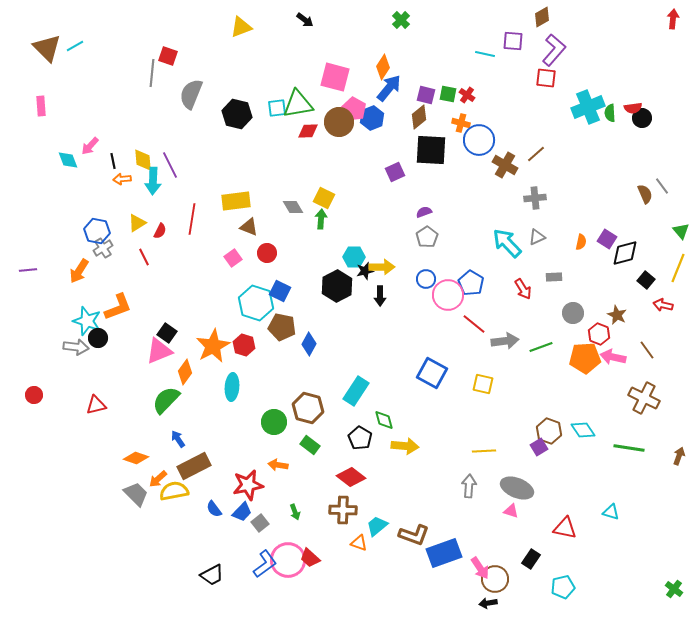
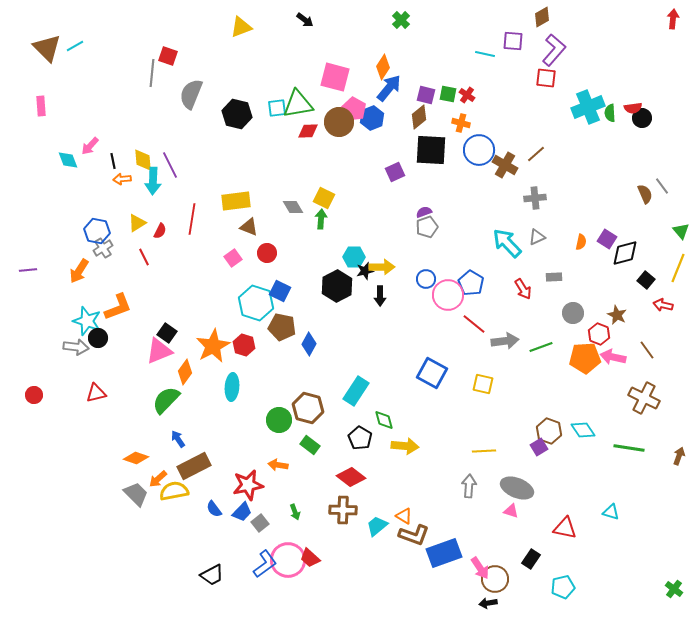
blue circle at (479, 140): moved 10 px down
gray pentagon at (427, 237): moved 10 px up; rotated 15 degrees clockwise
red triangle at (96, 405): moved 12 px up
green circle at (274, 422): moved 5 px right, 2 px up
orange triangle at (359, 543): moved 45 px right, 27 px up; rotated 12 degrees clockwise
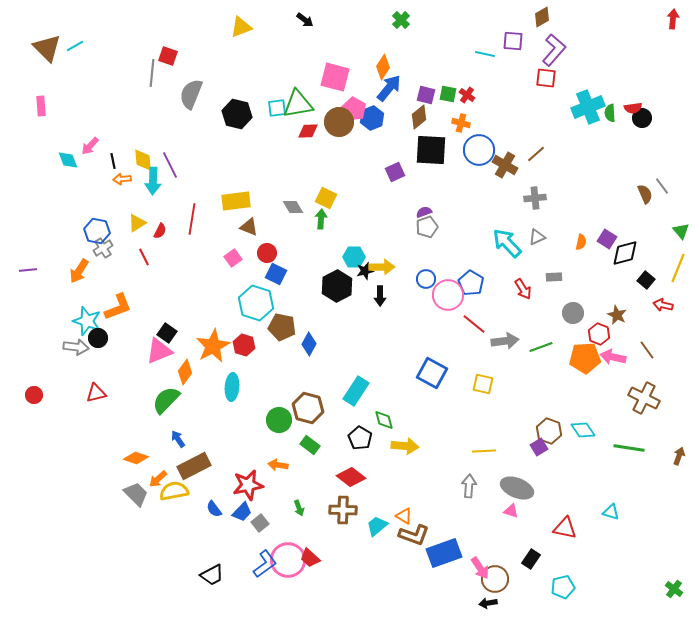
yellow square at (324, 198): moved 2 px right
blue square at (280, 291): moved 4 px left, 17 px up
green arrow at (295, 512): moved 4 px right, 4 px up
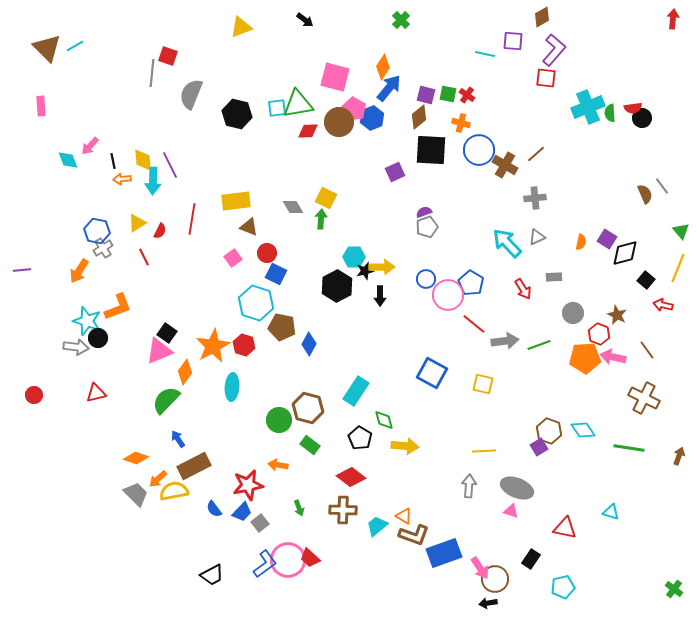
purple line at (28, 270): moved 6 px left
green line at (541, 347): moved 2 px left, 2 px up
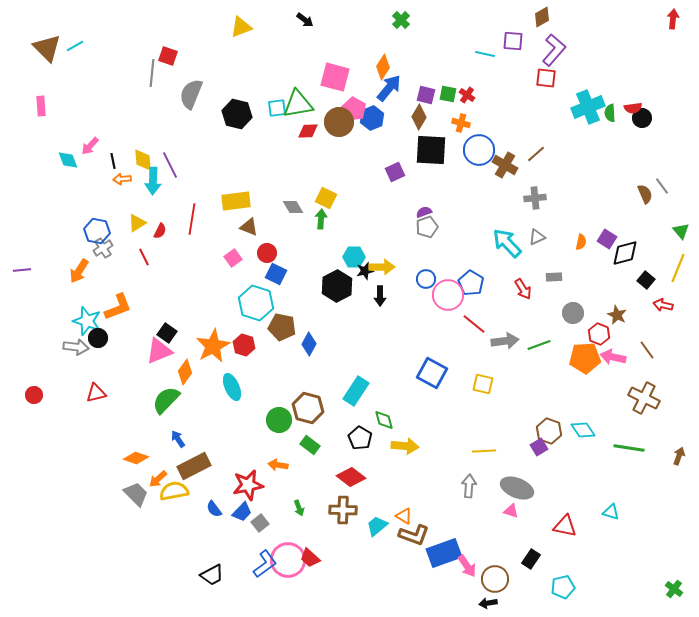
brown diamond at (419, 117): rotated 20 degrees counterclockwise
cyan ellipse at (232, 387): rotated 28 degrees counterclockwise
red triangle at (565, 528): moved 2 px up
pink arrow at (480, 568): moved 13 px left, 2 px up
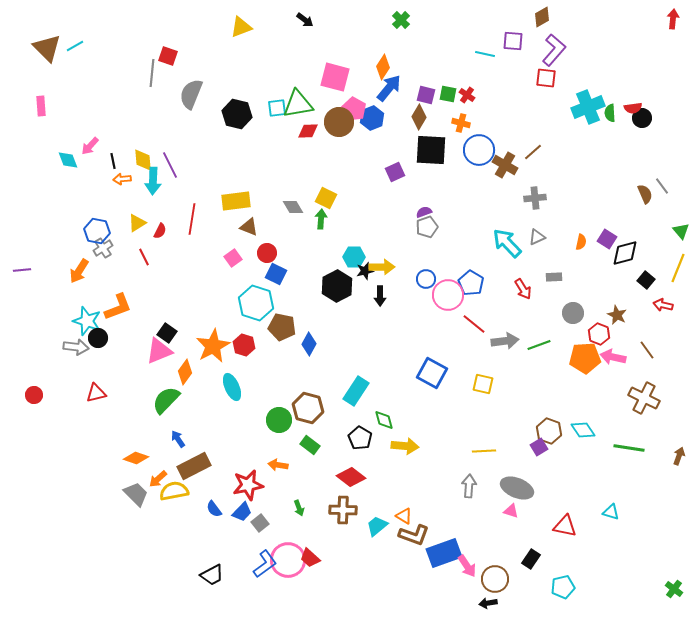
brown line at (536, 154): moved 3 px left, 2 px up
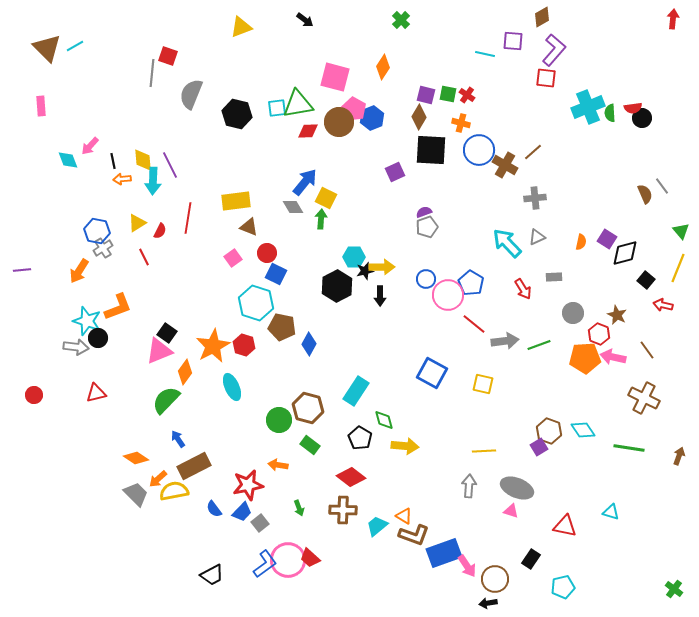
blue arrow at (389, 88): moved 84 px left, 94 px down
red line at (192, 219): moved 4 px left, 1 px up
orange diamond at (136, 458): rotated 15 degrees clockwise
